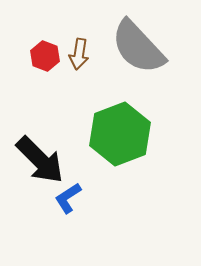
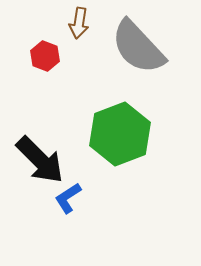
brown arrow: moved 31 px up
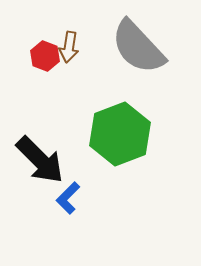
brown arrow: moved 10 px left, 24 px down
blue L-shape: rotated 12 degrees counterclockwise
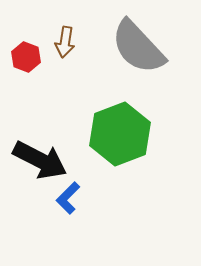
brown arrow: moved 4 px left, 5 px up
red hexagon: moved 19 px left, 1 px down
black arrow: rotated 18 degrees counterclockwise
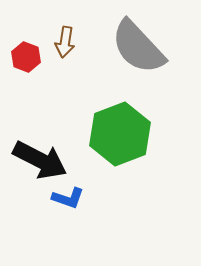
blue L-shape: rotated 116 degrees counterclockwise
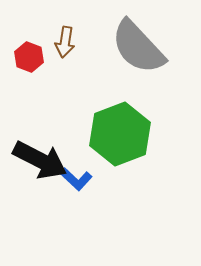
red hexagon: moved 3 px right
blue L-shape: moved 8 px right, 19 px up; rotated 24 degrees clockwise
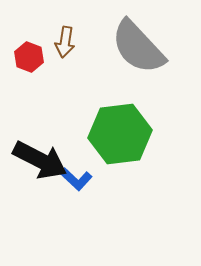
green hexagon: rotated 14 degrees clockwise
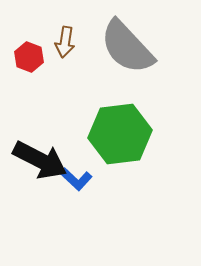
gray semicircle: moved 11 px left
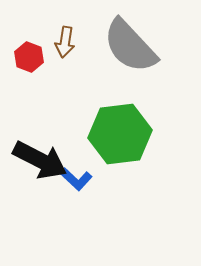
gray semicircle: moved 3 px right, 1 px up
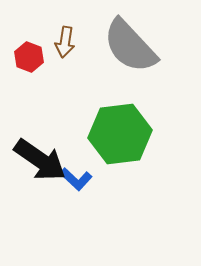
black arrow: rotated 8 degrees clockwise
